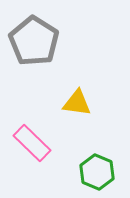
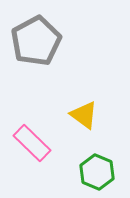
gray pentagon: moved 2 px right; rotated 12 degrees clockwise
yellow triangle: moved 7 px right, 12 px down; rotated 28 degrees clockwise
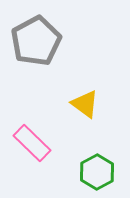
yellow triangle: moved 1 px right, 11 px up
green hexagon: rotated 8 degrees clockwise
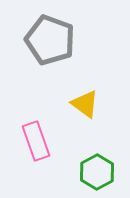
gray pentagon: moved 14 px right, 1 px up; rotated 24 degrees counterclockwise
pink rectangle: moved 4 px right, 2 px up; rotated 27 degrees clockwise
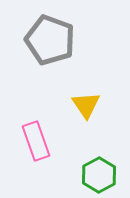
yellow triangle: moved 1 px right, 1 px down; rotated 20 degrees clockwise
green hexagon: moved 2 px right, 3 px down
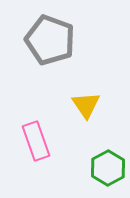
green hexagon: moved 9 px right, 7 px up
